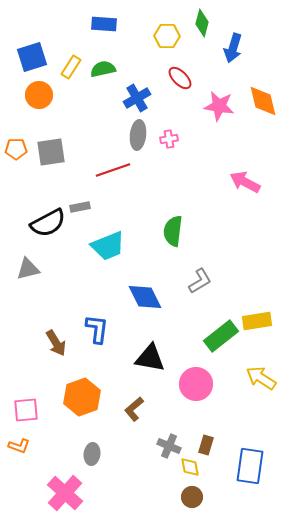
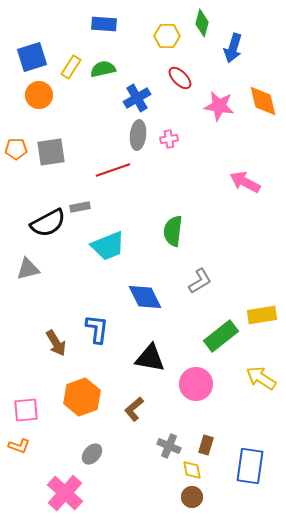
yellow rectangle at (257, 321): moved 5 px right, 6 px up
gray ellipse at (92, 454): rotated 35 degrees clockwise
yellow diamond at (190, 467): moved 2 px right, 3 px down
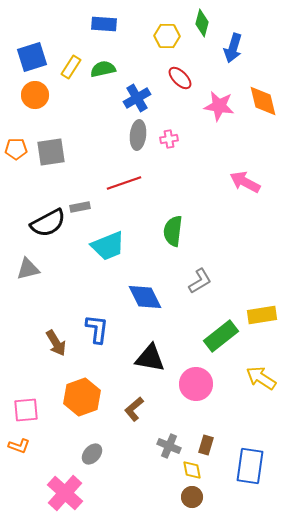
orange circle at (39, 95): moved 4 px left
red line at (113, 170): moved 11 px right, 13 px down
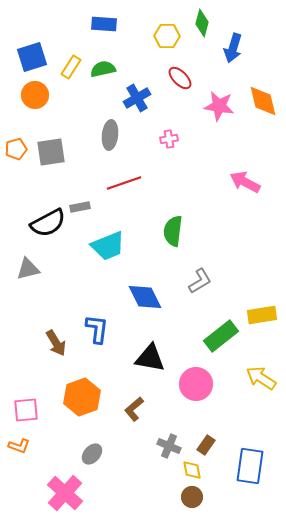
gray ellipse at (138, 135): moved 28 px left
orange pentagon at (16, 149): rotated 15 degrees counterclockwise
brown rectangle at (206, 445): rotated 18 degrees clockwise
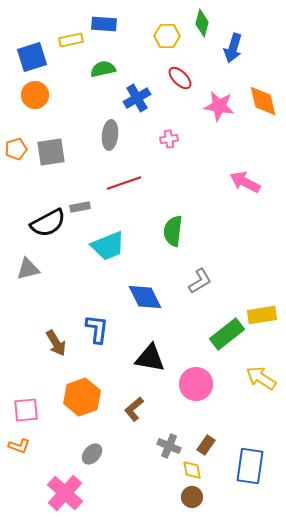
yellow rectangle at (71, 67): moved 27 px up; rotated 45 degrees clockwise
green rectangle at (221, 336): moved 6 px right, 2 px up
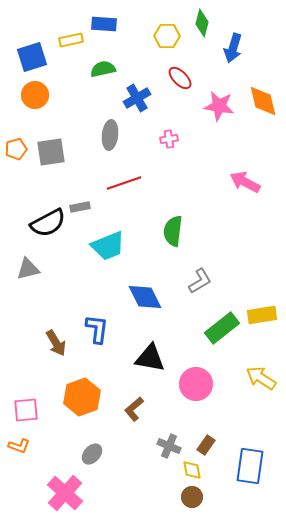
green rectangle at (227, 334): moved 5 px left, 6 px up
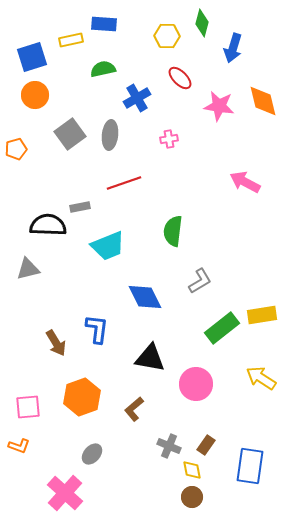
gray square at (51, 152): moved 19 px right, 18 px up; rotated 28 degrees counterclockwise
black semicircle at (48, 223): moved 2 px down; rotated 150 degrees counterclockwise
pink square at (26, 410): moved 2 px right, 3 px up
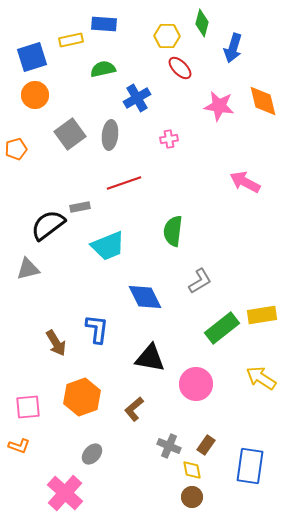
red ellipse at (180, 78): moved 10 px up
black semicircle at (48, 225): rotated 39 degrees counterclockwise
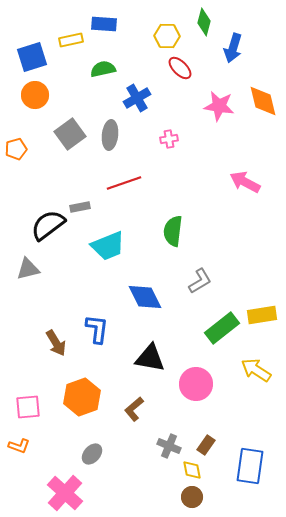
green diamond at (202, 23): moved 2 px right, 1 px up
yellow arrow at (261, 378): moved 5 px left, 8 px up
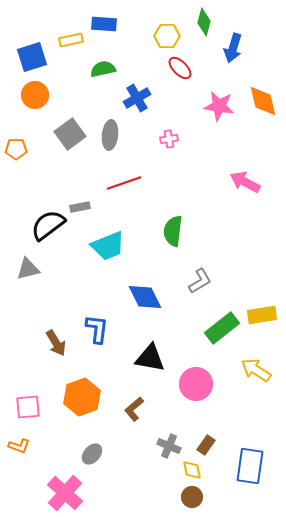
orange pentagon at (16, 149): rotated 15 degrees clockwise
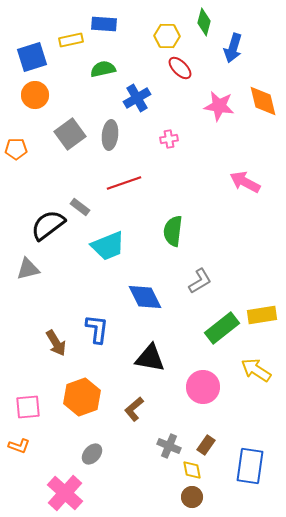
gray rectangle at (80, 207): rotated 48 degrees clockwise
pink circle at (196, 384): moved 7 px right, 3 px down
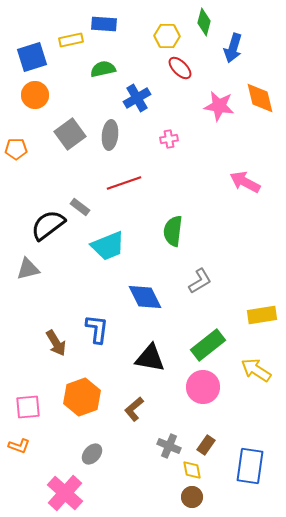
orange diamond at (263, 101): moved 3 px left, 3 px up
green rectangle at (222, 328): moved 14 px left, 17 px down
